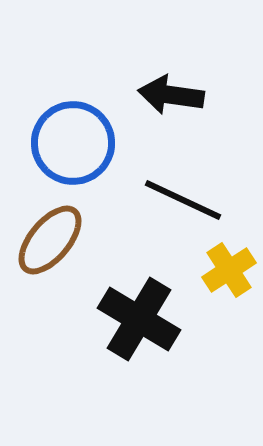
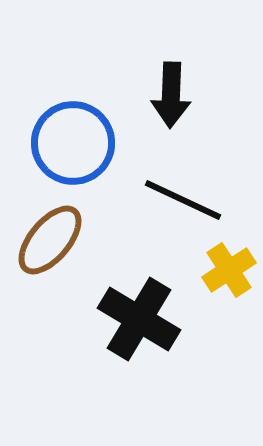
black arrow: rotated 96 degrees counterclockwise
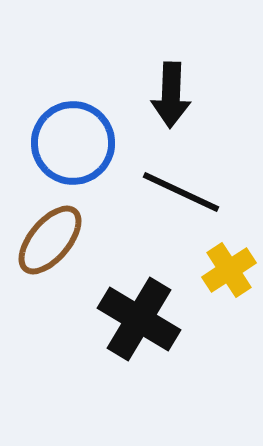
black line: moved 2 px left, 8 px up
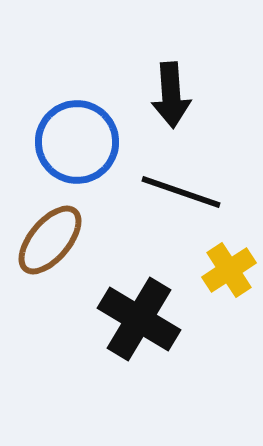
black arrow: rotated 6 degrees counterclockwise
blue circle: moved 4 px right, 1 px up
black line: rotated 6 degrees counterclockwise
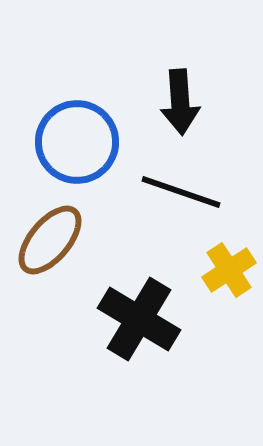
black arrow: moved 9 px right, 7 px down
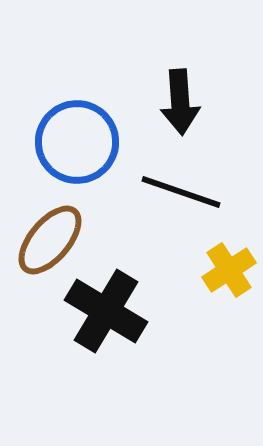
black cross: moved 33 px left, 8 px up
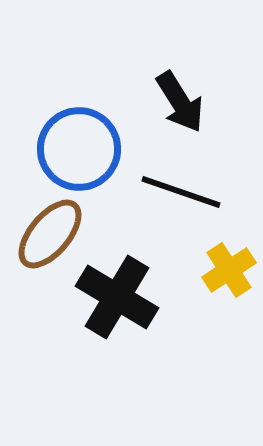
black arrow: rotated 28 degrees counterclockwise
blue circle: moved 2 px right, 7 px down
brown ellipse: moved 6 px up
black cross: moved 11 px right, 14 px up
